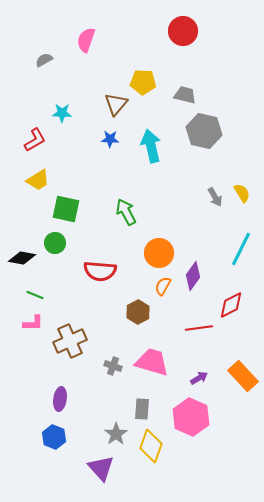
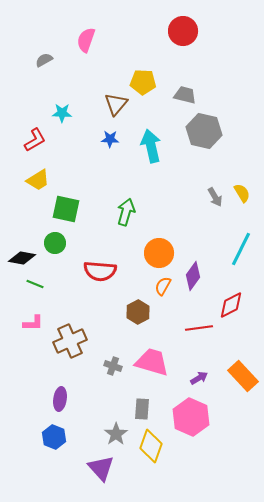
green arrow: rotated 44 degrees clockwise
green line: moved 11 px up
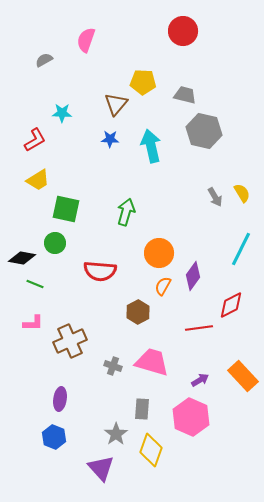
purple arrow: moved 1 px right, 2 px down
yellow diamond: moved 4 px down
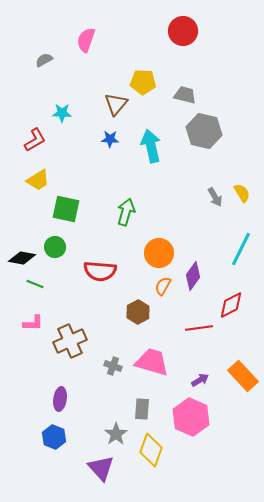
green circle: moved 4 px down
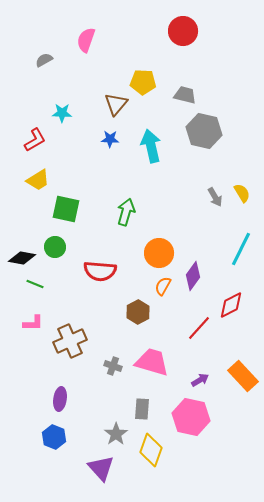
red line: rotated 40 degrees counterclockwise
pink hexagon: rotated 12 degrees counterclockwise
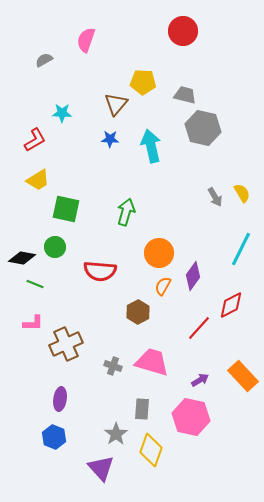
gray hexagon: moved 1 px left, 3 px up
brown cross: moved 4 px left, 3 px down
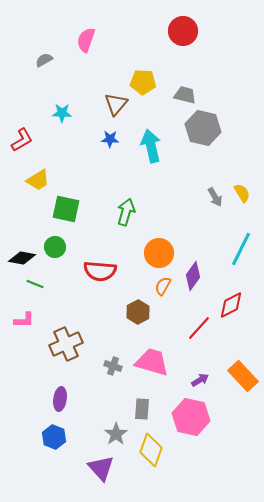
red L-shape: moved 13 px left
pink L-shape: moved 9 px left, 3 px up
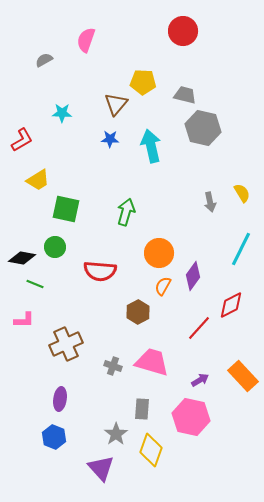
gray arrow: moved 5 px left, 5 px down; rotated 18 degrees clockwise
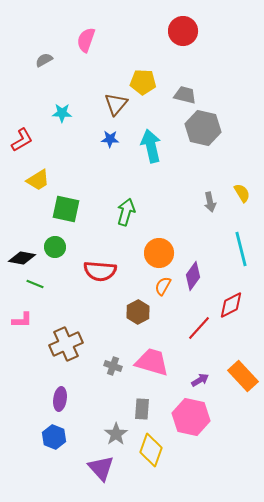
cyan line: rotated 40 degrees counterclockwise
pink L-shape: moved 2 px left
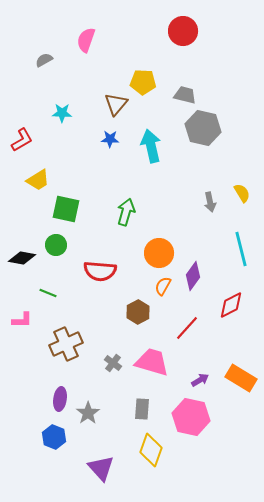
green circle: moved 1 px right, 2 px up
green line: moved 13 px right, 9 px down
red line: moved 12 px left
gray cross: moved 3 px up; rotated 18 degrees clockwise
orange rectangle: moved 2 px left, 2 px down; rotated 16 degrees counterclockwise
gray star: moved 28 px left, 21 px up
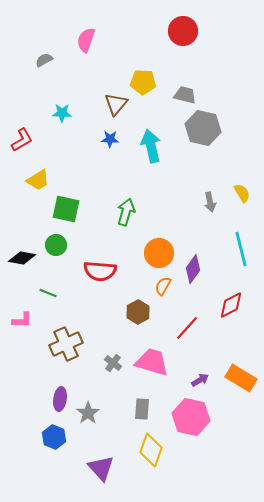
purple diamond: moved 7 px up
